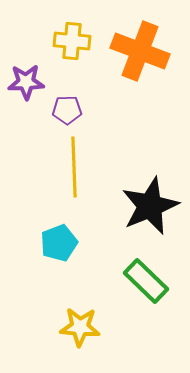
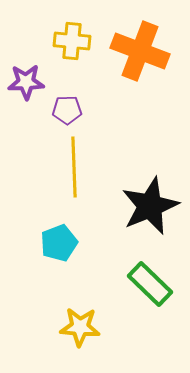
green rectangle: moved 4 px right, 3 px down
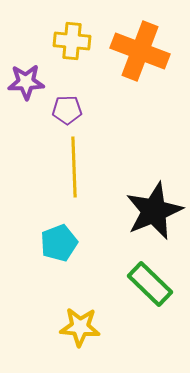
black star: moved 4 px right, 5 px down
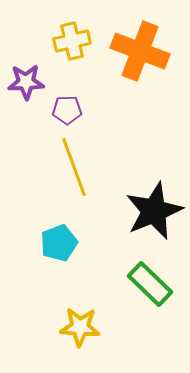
yellow cross: rotated 18 degrees counterclockwise
yellow line: rotated 18 degrees counterclockwise
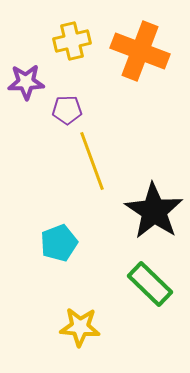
yellow line: moved 18 px right, 6 px up
black star: rotated 16 degrees counterclockwise
